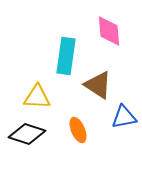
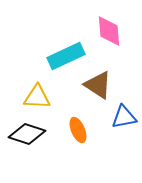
cyan rectangle: rotated 57 degrees clockwise
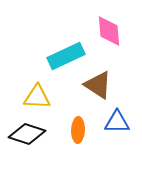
blue triangle: moved 7 px left, 5 px down; rotated 12 degrees clockwise
orange ellipse: rotated 25 degrees clockwise
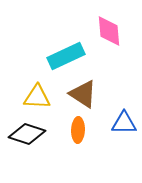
brown triangle: moved 15 px left, 9 px down
blue triangle: moved 7 px right, 1 px down
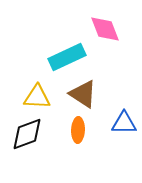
pink diamond: moved 4 px left, 2 px up; rotated 16 degrees counterclockwise
cyan rectangle: moved 1 px right, 1 px down
black diamond: rotated 39 degrees counterclockwise
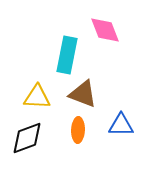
pink diamond: moved 1 px down
cyan rectangle: moved 2 px up; rotated 54 degrees counterclockwise
brown triangle: rotated 12 degrees counterclockwise
blue triangle: moved 3 px left, 2 px down
black diamond: moved 4 px down
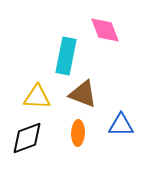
cyan rectangle: moved 1 px left, 1 px down
orange ellipse: moved 3 px down
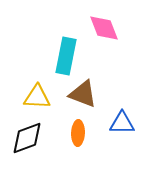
pink diamond: moved 1 px left, 2 px up
blue triangle: moved 1 px right, 2 px up
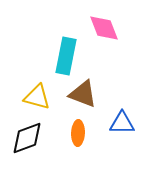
yellow triangle: rotated 12 degrees clockwise
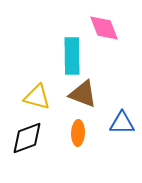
cyan rectangle: moved 6 px right; rotated 12 degrees counterclockwise
